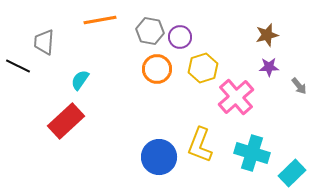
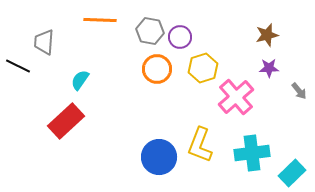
orange line: rotated 12 degrees clockwise
purple star: moved 1 px down
gray arrow: moved 5 px down
cyan cross: rotated 24 degrees counterclockwise
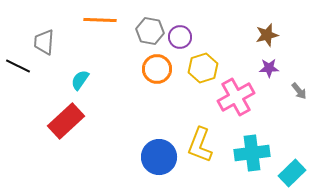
pink cross: rotated 12 degrees clockwise
